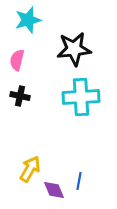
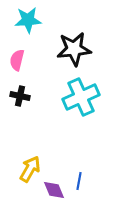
cyan star: rotated 12 degrees clockwise
cyan cross: rotated 21 degrees counterclockwise
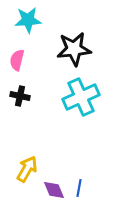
yellow arrow: moved 3 px left
blue line: moved 7 px down
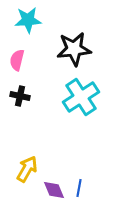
cyan cross: rotated 9 degrees counterclockwise
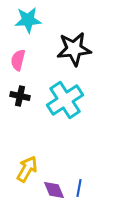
pink semicircle: moved 1 px right
cyan cross: moved 16 px left, 3 px down
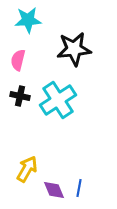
cyan cross: moved 7 px left
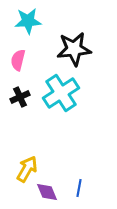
cyan star: moved 1 px down
black cross: moved 1 px down; rotated 36 degrees counterclockwise
cyan cross: moved 3 px right, 7 px up
purple diamond: moved 7 px left, 2 px down
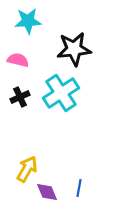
pink semicircle: rotated 90 degrees clockwise
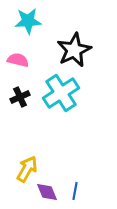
black star: moved 1 px down; rotated 20 degrees counterclockwise
blue line: moved 4 px left, 3 px down
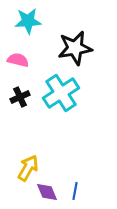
black star: moved 1 px right, 2 px up; rotated 16 degrees clockwise
yellow arrow: moved 1 px right, 1 px up
